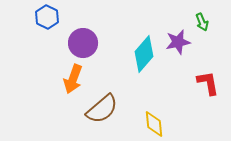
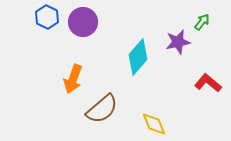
green arrow: rotated 120 degrees counterclockwise
purple circle: moved 21 px up
cyan diamond: moved 6 px left, 3 px down
red L-shape: rotated 40 degrees counterclockwise
yellow diamond: rotated 16 degrees counterclockwise
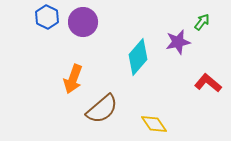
yellow diamond: rotated 12 degrees counterclockwise
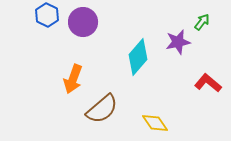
blue hexagon: moved 2 px up
yellow diamond: moved 1 px right, 1 px up
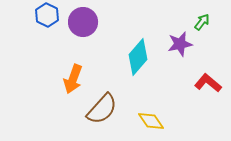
purple star: moved 2 px right, 2 px down
brown semicircle: rotated 8 degrees counterclockwise
yellow diamond: moved 4 px left, 2 px up
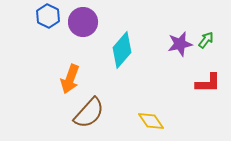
blue hexagon: moved 1 px right, 1 px down
green arrow: moved 4 px right, 18 px down
cyan diamond: moved 16 px left, 7 px up
orange arrow: moved 3 px left
red L-shape: rotated 140 degrees clockwise
brown semicircle: moved 13 px left, 4 px down
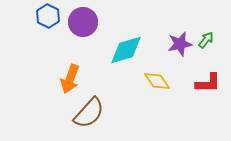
cyan diamond: moved 4 px right; rotated 33 degrees clockwise
yellow diamond: moved 6 px right, 40 px up
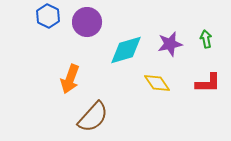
purple circle: moved 4 px right
green arrow: moved 1 px up; rotated 48 degrees counterclockwise
purple star: moved 10 px left
yellow diamond: moved 2 px down
brown semicircle: moved 4 px right, 4 px down
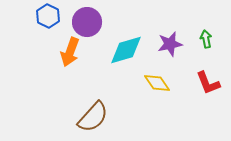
orange arrow: moved 27 px up
red L-shape: rotated 68 degrees clockwise
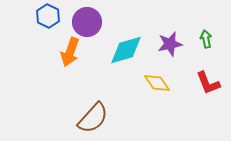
brown semicircle: moved 1 px down
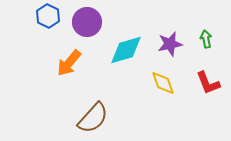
orange arrow: moved 1 px left, 11 px down; rotated 20 degrees clockwise
yellow diamond: moved 6 px right; rotated 16 degrees clockwise
